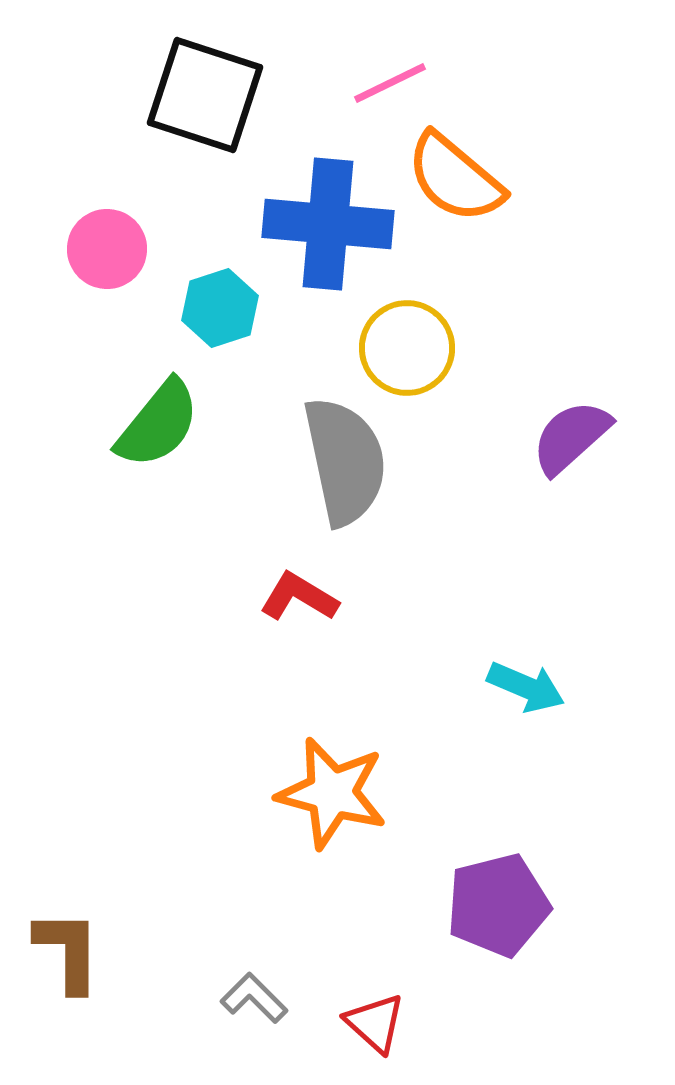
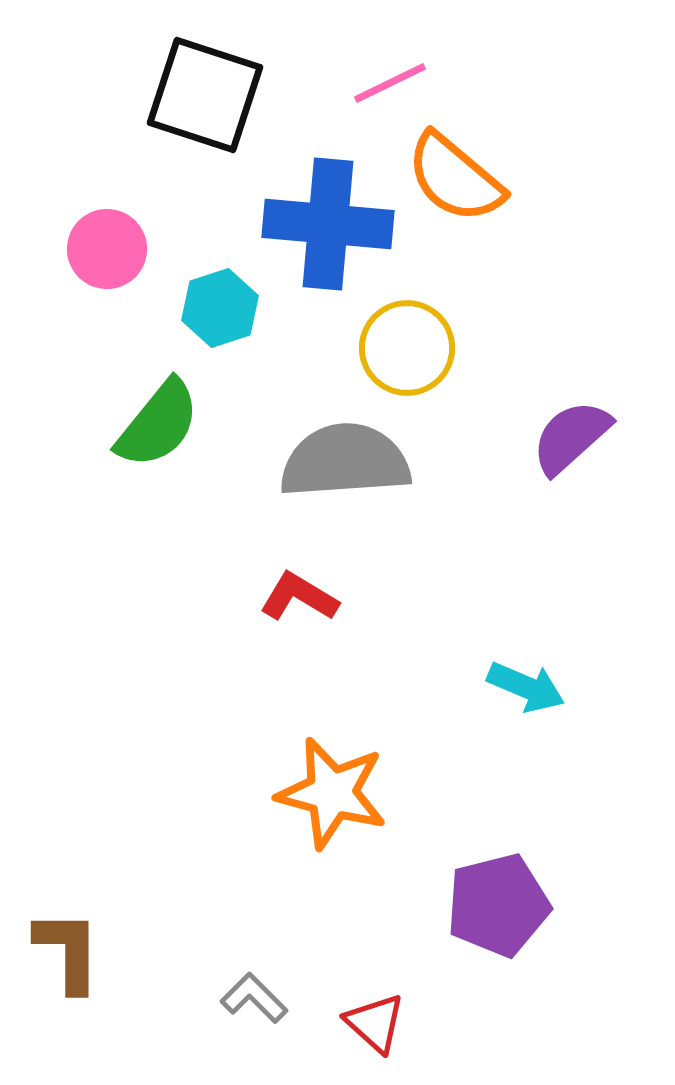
gray semicircle: rotated 82 degrees counterclockwise
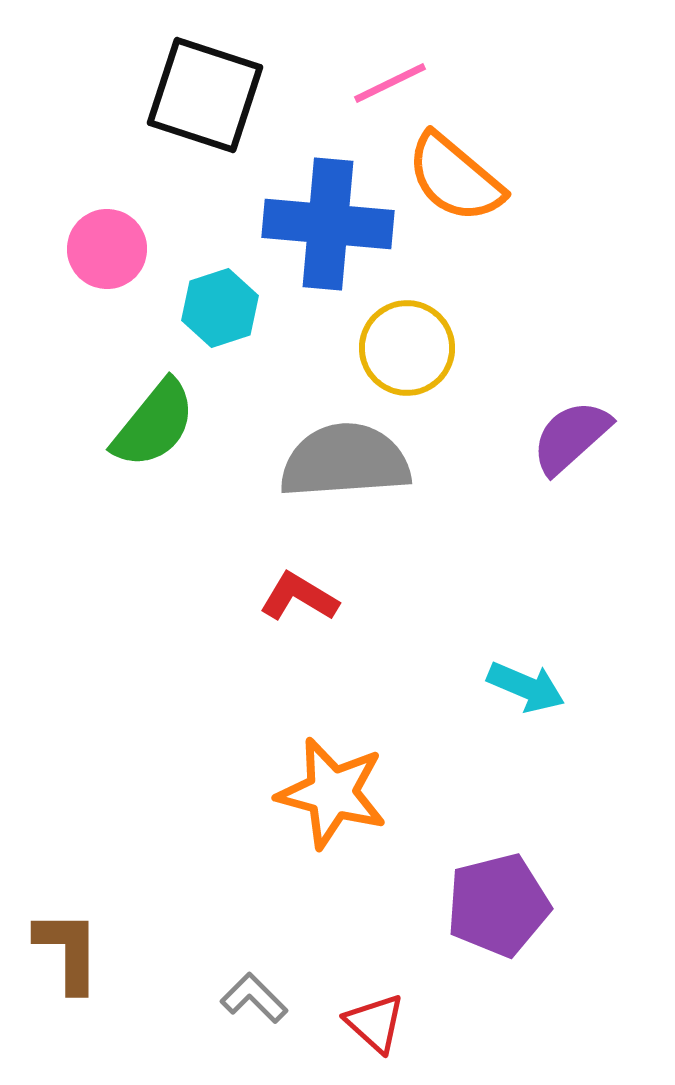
green semicircle: moved 4 px left
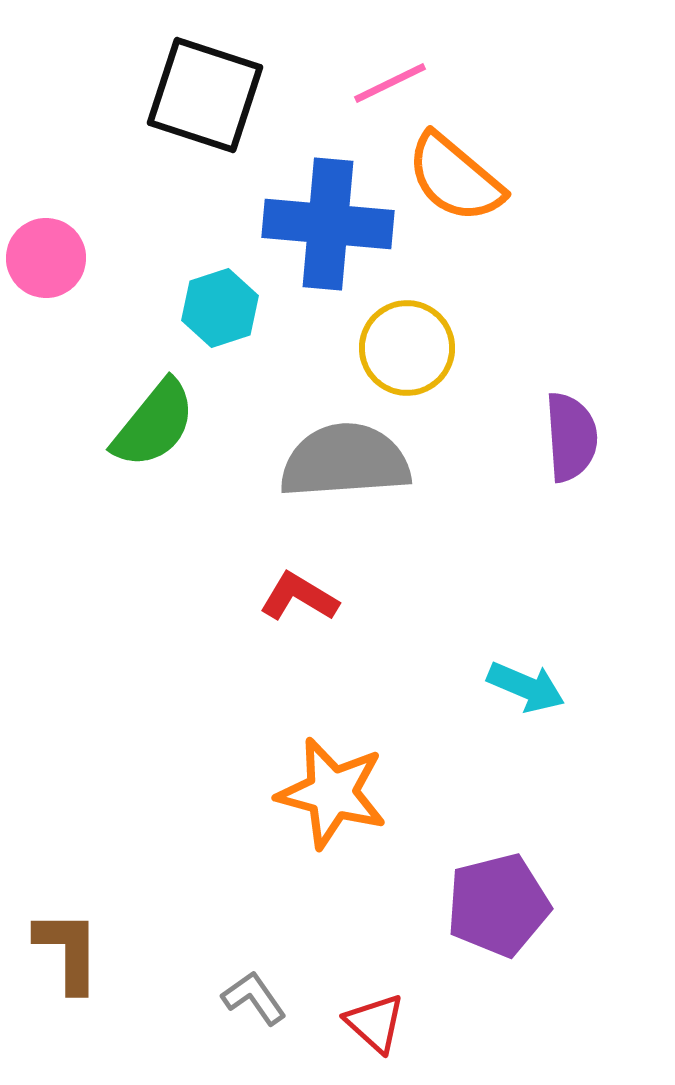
pink circle: moved 61 px left, 9 px down
purple semicircle: rotated 128 degrees clockwise
gray L-shape: rotated 10 degrees clockwise
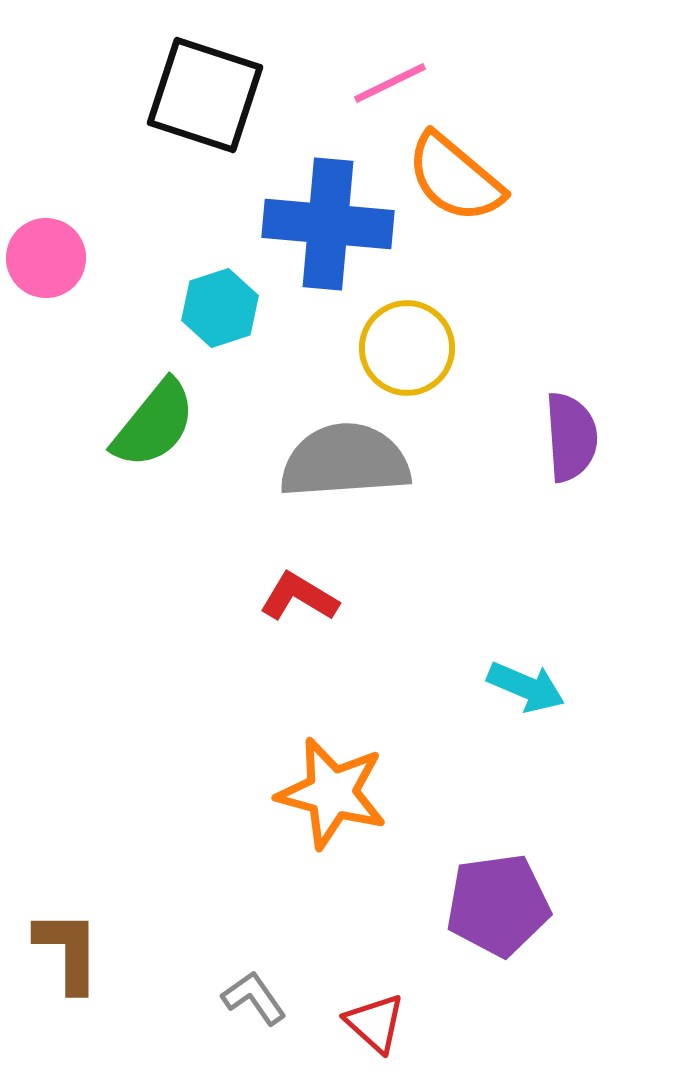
purple pentagon: rotated 6 degrees clockwise
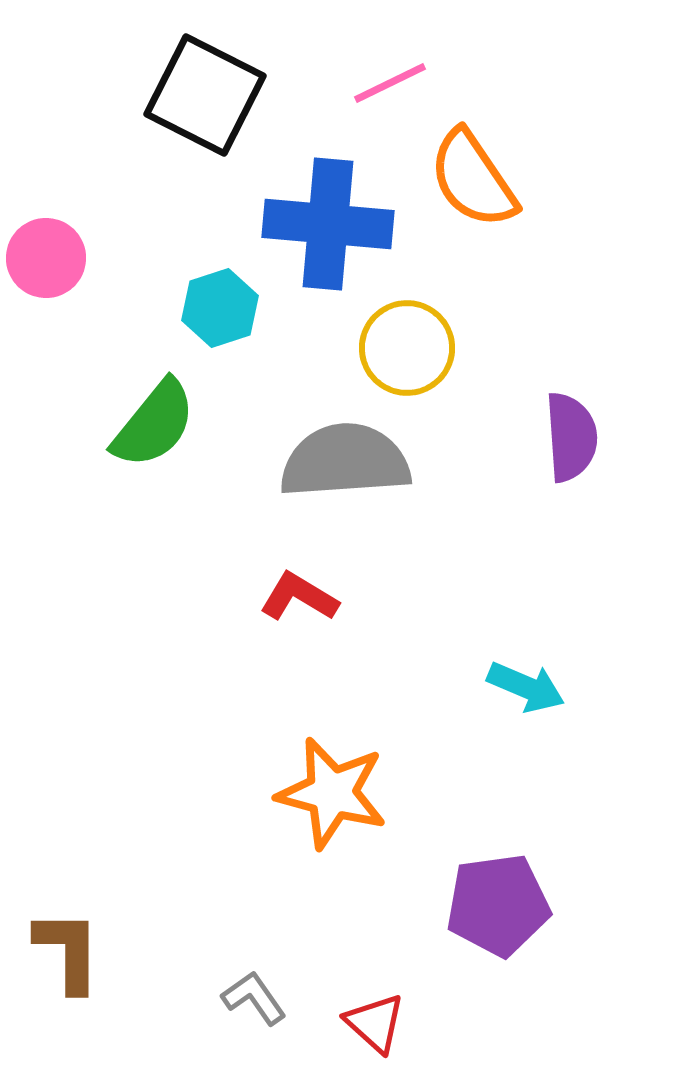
black square: rotated 9 degrees clockwise
orange semicircle: moved 18 px right, 1 px down; rotated 16 degrees clockwise
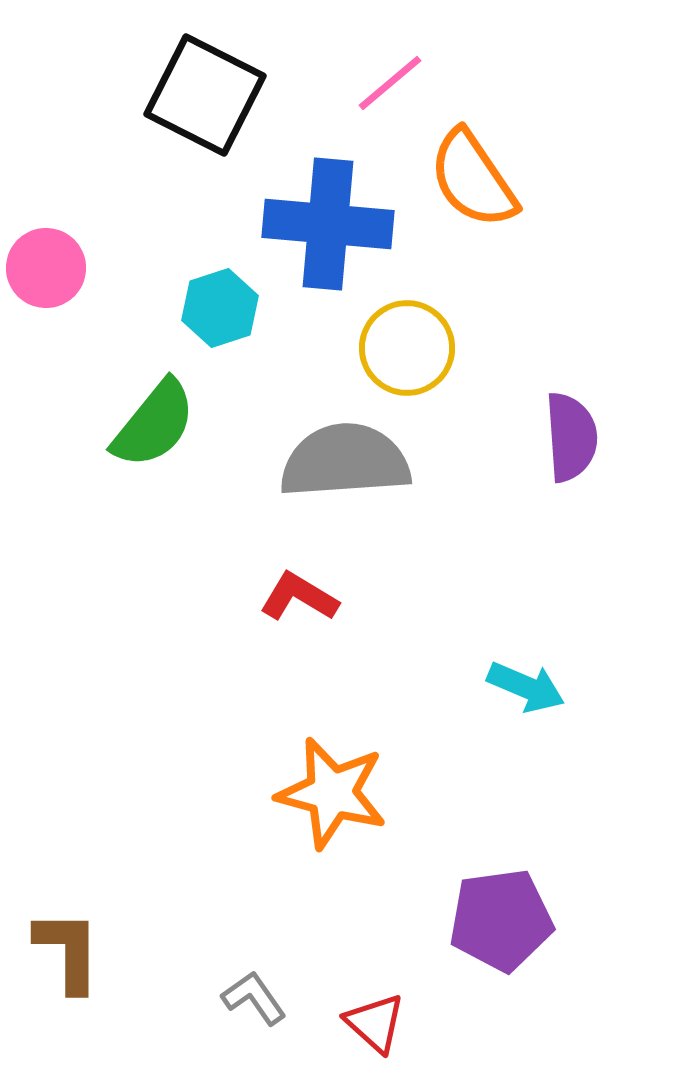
pink line: rotated 14 degrees counterclockwise
pink circle: moved 10 px down
purple pentagon: moved 3 px right, 15 px down
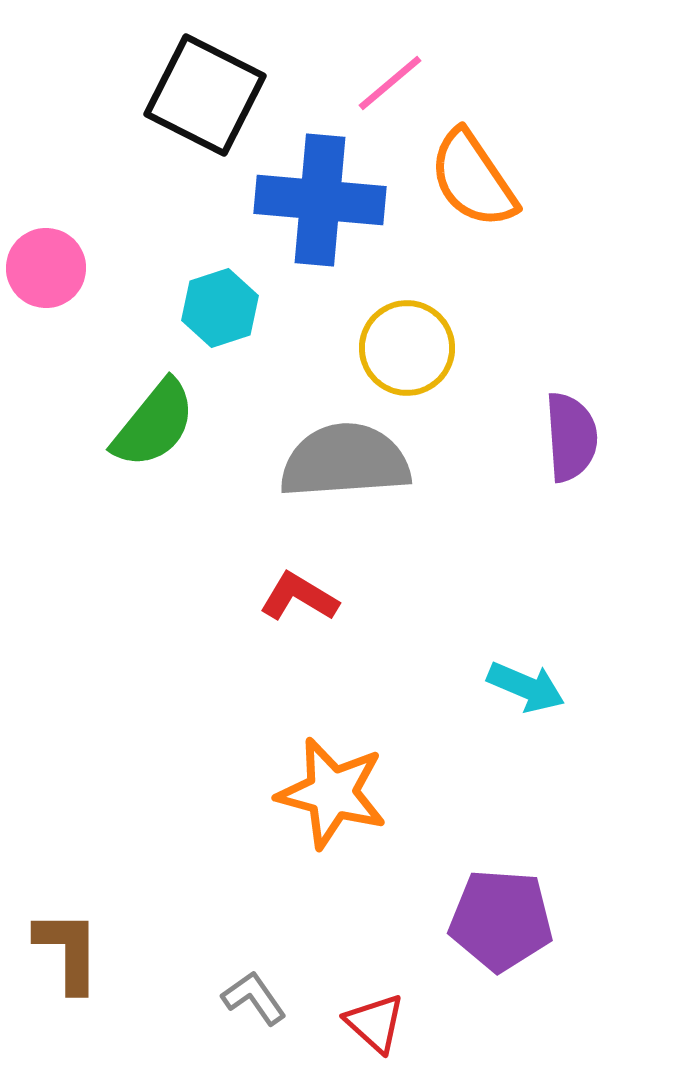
blue cross: moved 8 px left, 24 px up
purple pentagon: rotated 12 degrees clockwise
